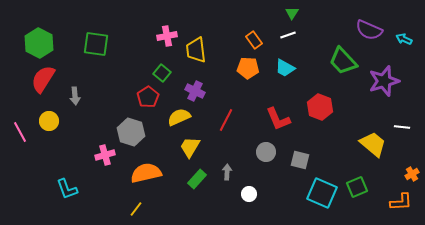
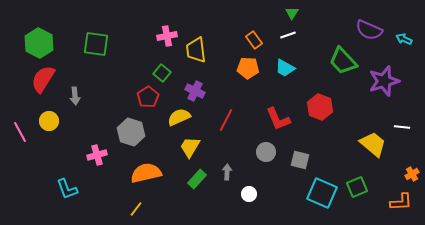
pink cross at (105, 155): moved 8 px left
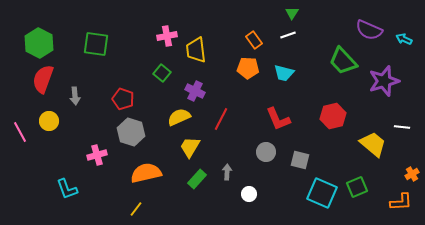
cyan trapezoid at (285, 68): moved 1 px left, 5 px down; rotated 15 degrees counterclockwise
red semicircle at (43, 79): rotated 12 degrees counterclockwise
red pentagon at (148, 97): moved 25 px left, 2 px down; rotated 20 degrees counterclockwise
red hexagon at (320, 107): moved 13 px right, 9 px down; rotated 25 degrees clockwise
red line at (226, 120): moved 5 px left, 1 px up
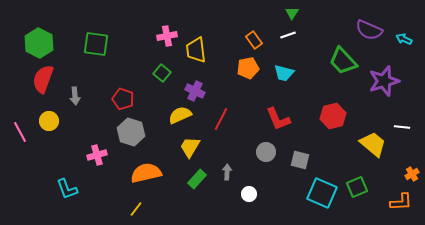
orange pentagon at (248, 68): rotated 15 degrees counterclockwise
yellow semicircle at (179, 117): moved 1 px right, 2 px up
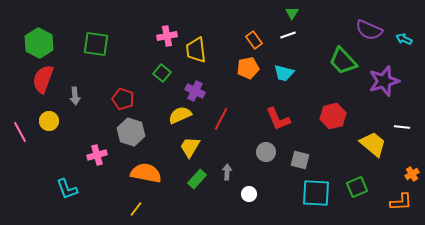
orange semicircle at (146, 173): rotated 24 degrees clockwise
cyan square at (322, 193): moved 6 px left; rotated 20 degrees counterclockwise
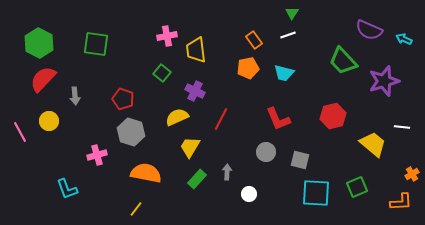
red semicircle at (43, 79): rotated 24 degrees clockwise
yellow semicircle at (180, 115): moved 3 px left, 2 px down
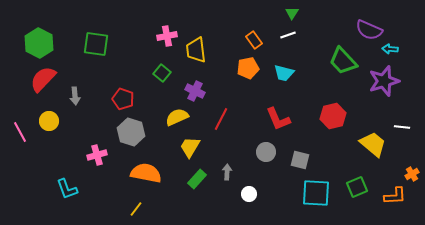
cyan arrow at (404, 39): moved 14 px left, 10 px down; rotated 21 degrees counterclockwise
orange L-shape at (401, 202): moved 6 px left, 6 px up
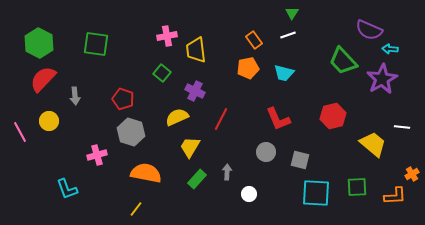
purple star at (384, 81): moved 2 px left, 2 px up; rotated 12 degrees counterclockwise
green square at (357, 187): rotated 20 degrees clockwise
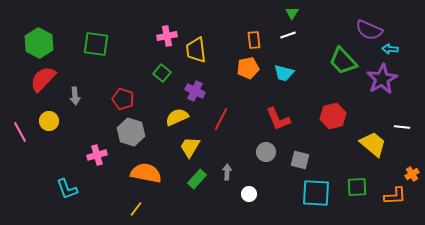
orange rectangle at (254, 40): rotated 30 degrees clockwise
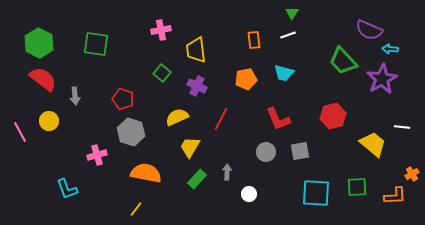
pink cross at (167, 36): moved 6 px left, 6 px up
orange pentagon at (248, 68): moved 2 px left, 11 px down
red semicircle at (43, 79): rotated 84 degrees clockwise
purple cross at (195, 91): moved 2 px right, 5 px up
gray square at (300, 160): moved 9 px up; rotated 24 degrees counterclockwise
